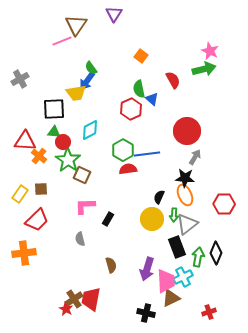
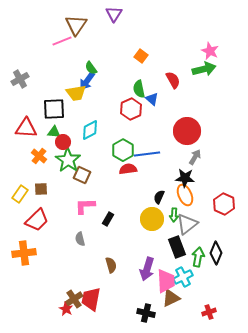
red triangle at (25, 141): moved 1 px right, 13 px up
red hexagon at (224, 204): rotated 25 degrees clockwise
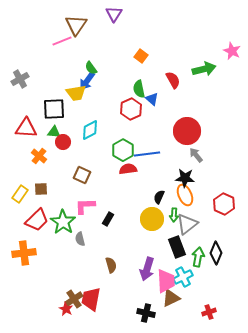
pink star at (210, 51): moved 22 px right
gray arrow at (195, 157): moved 1 px right, 2 px up; rotated 70 degrees counterclockwise
green star at (68, 160): moved 5 px left, 62 px down
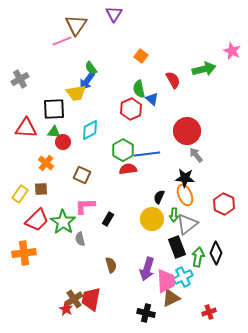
orange cross at (39, 156): moved 7 px right, 7 px down
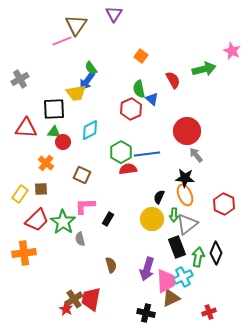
green hexagon at (123, 150): moved 2 px left, 2 px down
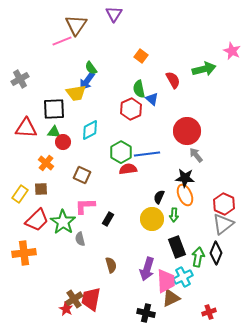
gray triangle at (187, 224): moved 36 px right
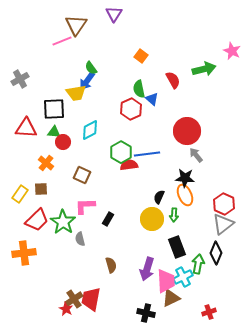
red semicircle at (128, 169): moved 1 px right, 4 px up
green arrow at (198, 257): moved 7 px down
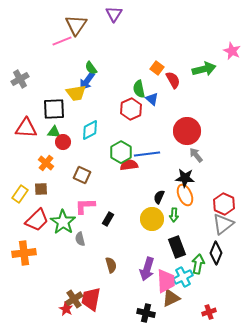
orange square at (141, 56): moved 16 px right, 12 px down
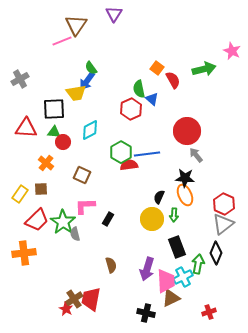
gray semicircle at (80, 239): moved 5 px left, 5 px up
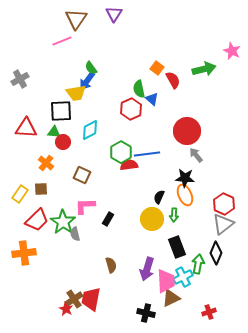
brown triangle at (76, 25): moved 6 px up
black square at (54, 109): moved 7 px right, 2 px down
